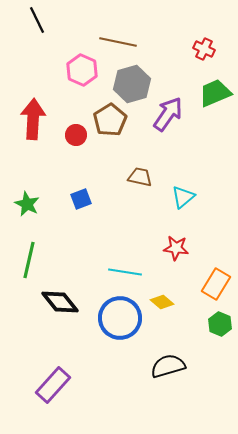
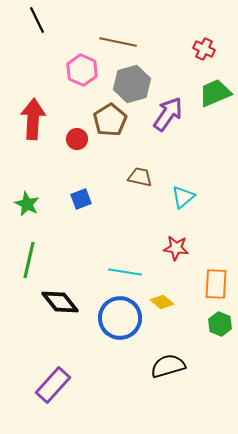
red circle: moved 1 px right, 4 px down
orange rectangle: rotated 28 degrees counterclockwise
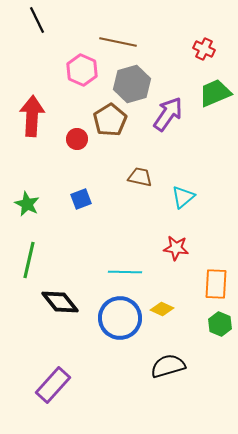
red arrow: moved 1 px left, 3 px up
cyan line: rotated 8 degrees counterclockwise
yellow diamond: moved 7 px down; rotated 15 degrees counterclockwise
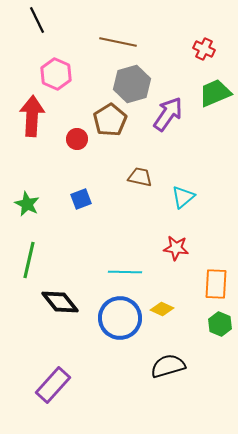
pink hexagon: moved 26 px left, 4 px down
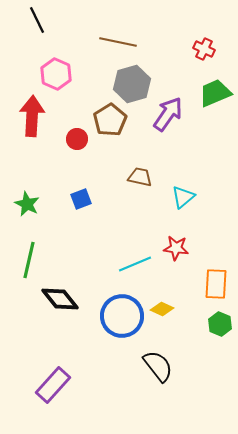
cyan line: moved 10 px right, 8 px up; rotated 24 degrees counterclockwise
black diamond: moved 3 px up
blue circle: moved 2 px right, 2 px up
black semicircle: moved 10 px left; rotated 68 degrees clockwise
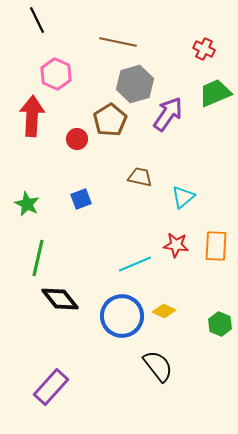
gray hexagon: moved 3 px right
red star: moved 3 px up
green line: moved 9 px right, 2 px up
orange rectangle: moved 38 px up
yellow diamond: moved 2 px right, 2 px down
purple rectangle: moved 2 px left, 2 px down
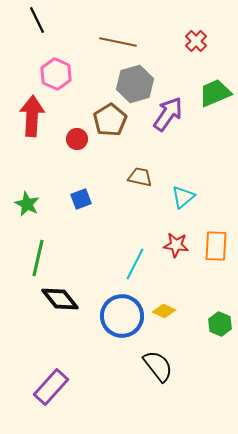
red cross: moved 8 px left, 8 px up; rotated 20 degrees clockwise
cyan line: rotated 40 degrees counterclockwise
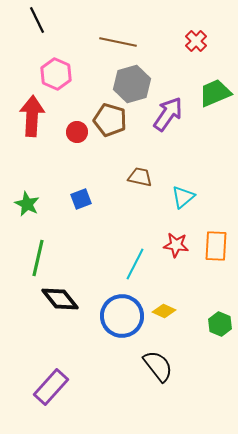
gray hexagon: moved 3 px left
brown pentagon: rotated 24 degrees counterclockwise
red circle: moved 7 px up
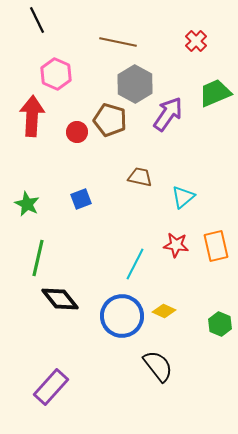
gray hexagon: moved 3 px right; rotated 15 degrees counterclockwise
orange rectangle: rotated 16 degrees counterclockwise
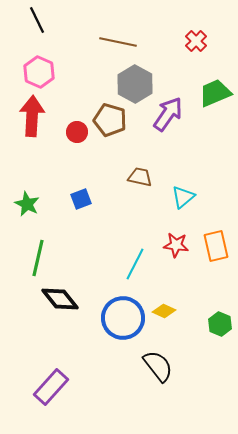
pink hexagon: moved 17 px left, 2 px up
blue circle: moved 1 px right, 2 px down
